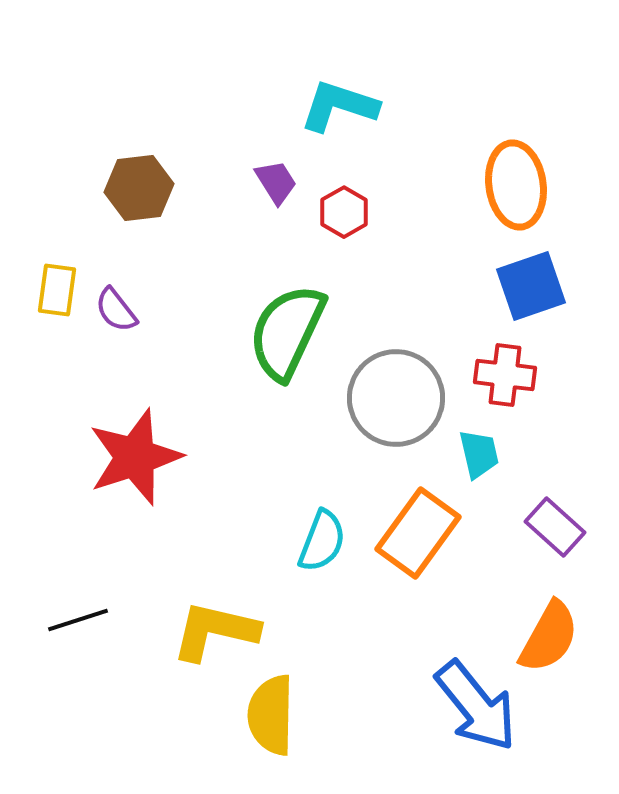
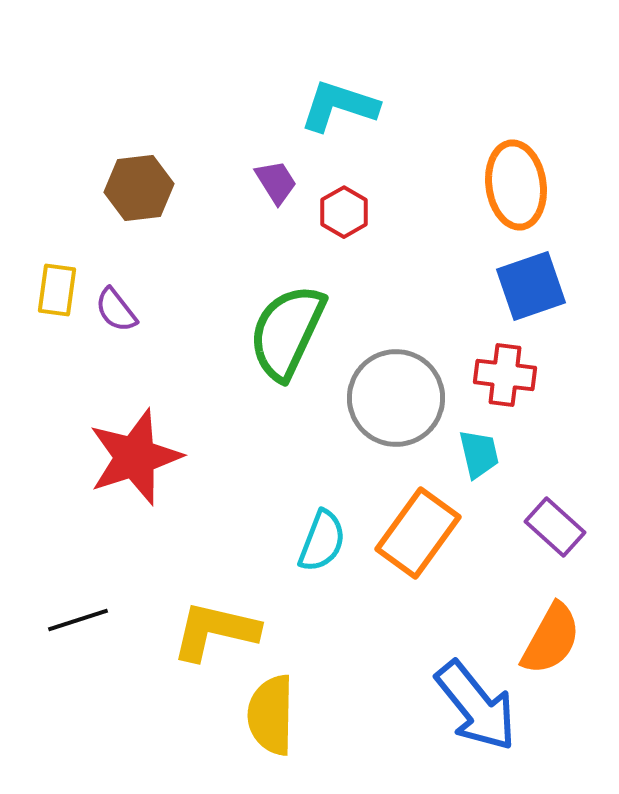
orange semicircle: moved 2 px right, 2 px down
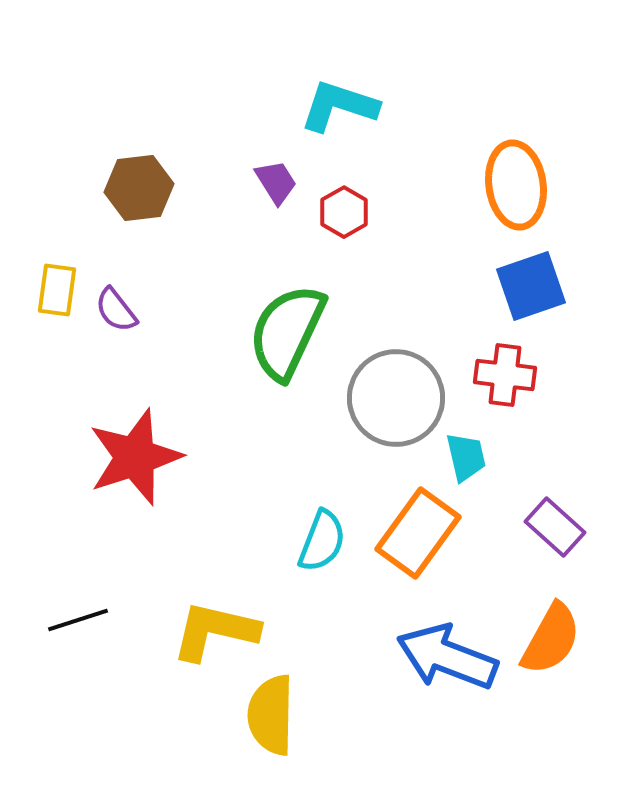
cyan trapezoid: moved 13 px left, 3 px down
blue arrow: moved 29 px left, 49 px up; rotated 150 degrees clockwise
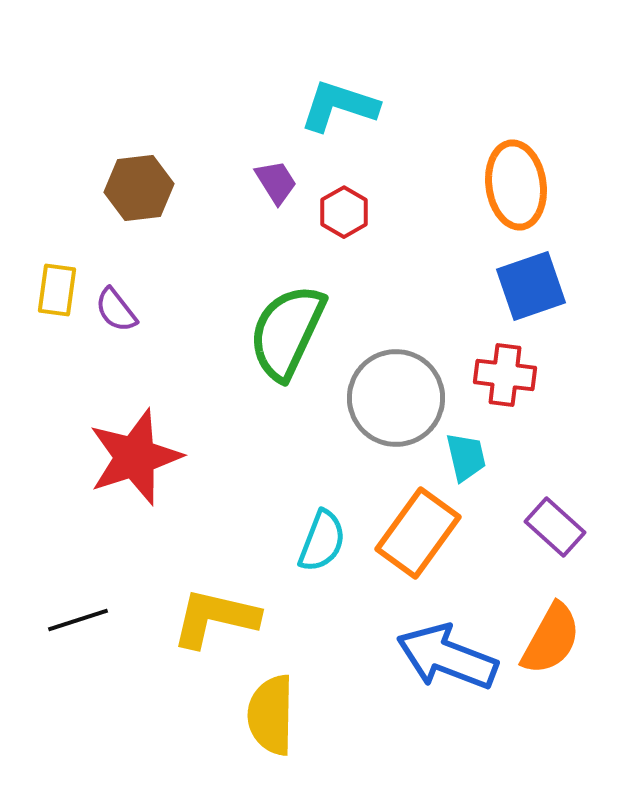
yellow L-shape: moved 13 px up
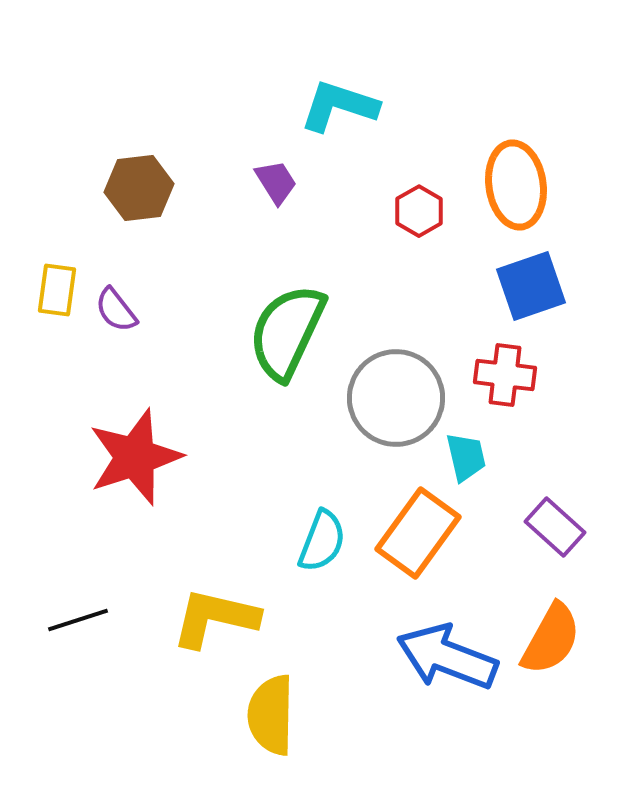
red hexagon: moved 75 px right, 1 px up
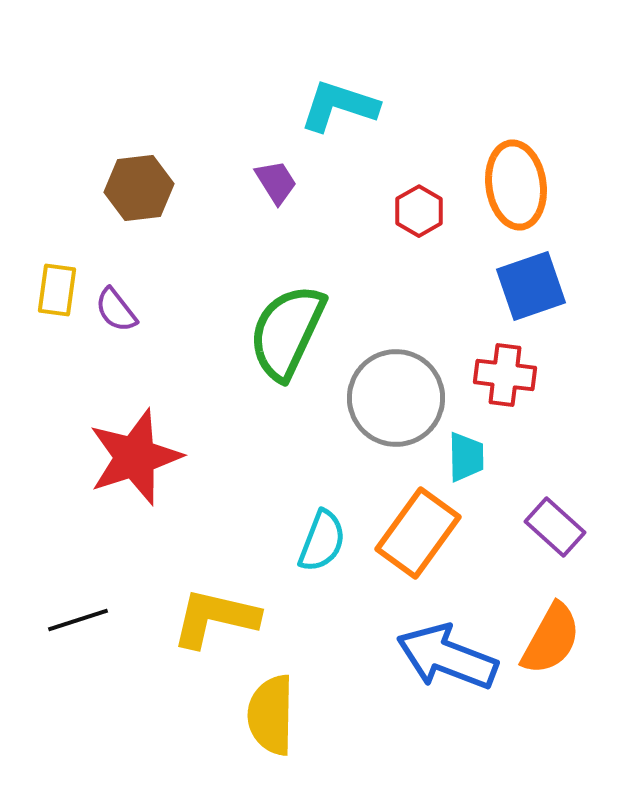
cyan trapezoid: rotated 12 degrees clockwise
